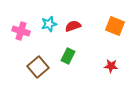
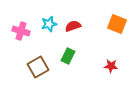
orange square: moved 2 px right, 2 px up
brown square: rotated 10 degrees clockwise
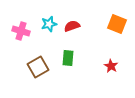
red semicircle: moved 1 px left
green rectangle: moved 2 px down; rotated 21 degrees counterclockwise
red star: rotated 24 degrees clockwise
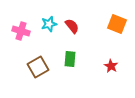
red semicircle: rotated 70 degrees clockwise
green rectangle: moved 2 px right, 1 px down
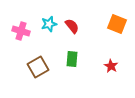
green rectangle: moved 2 px right
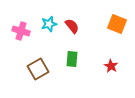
brown square: moved 2 px down
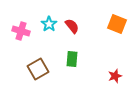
cyan star: rotated 21 degrees counterclockwise
red star: moved 4 px right, 10 px down; rotated 24 degrees clockwise
